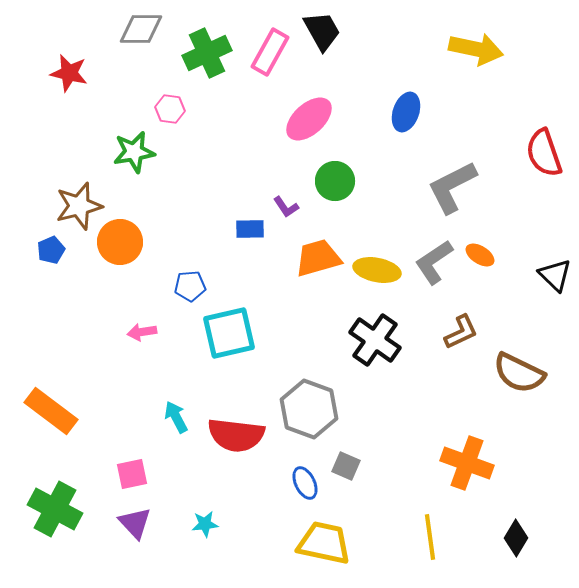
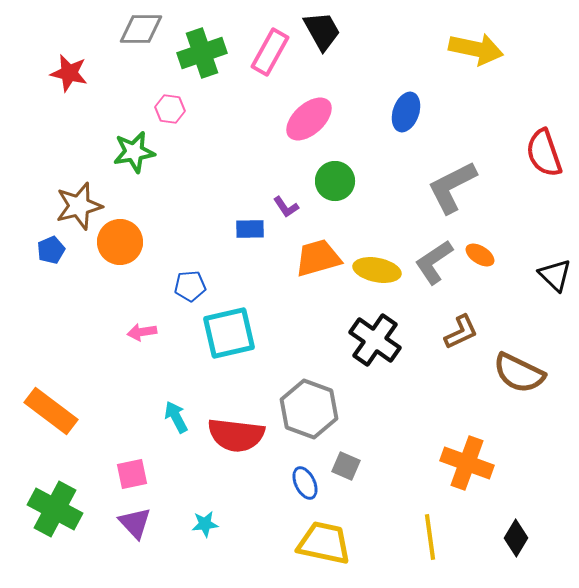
green cross at (207, 53): moved 5 px left; rotated 6 degrees clockwise
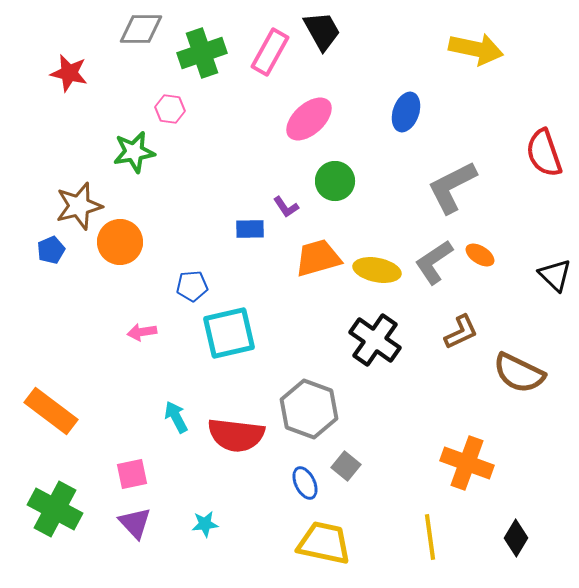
blue pentagon at (190, 286): moved 2 px right
gray square at (346, 466): rotated 16 degrees clockwise
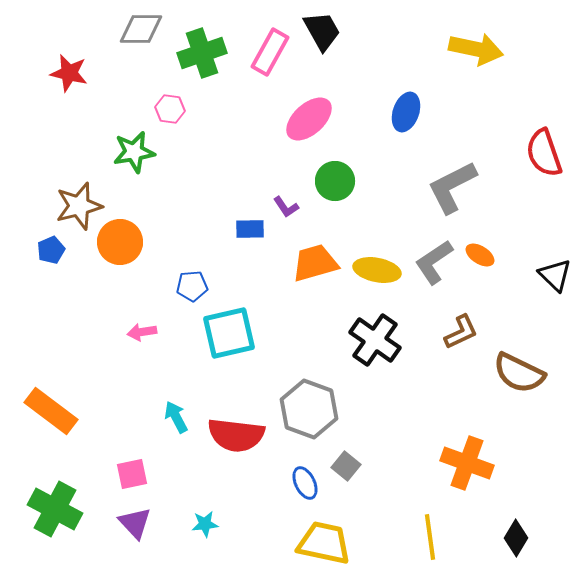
orange trapezoid at (318, 258): moved 3 px left, 5 px down
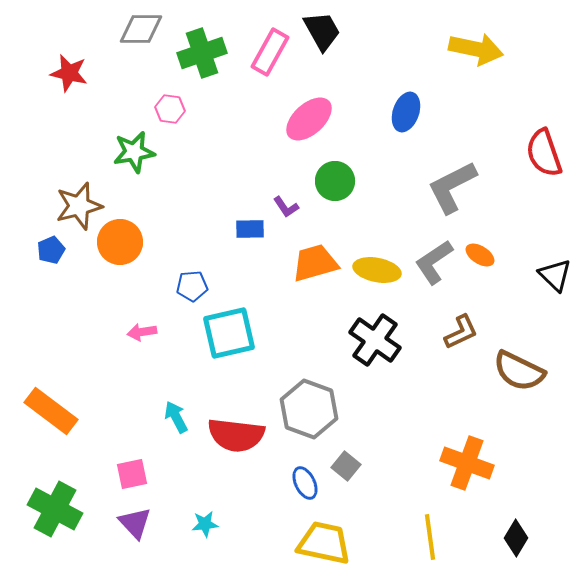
brown semicircle at (519, 373): moved 2 px up
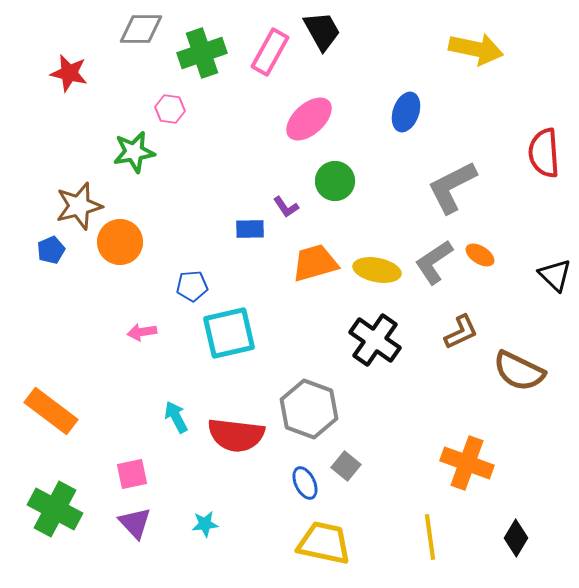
red semicircle at (544, 153): rotated 15 degrees clockwise
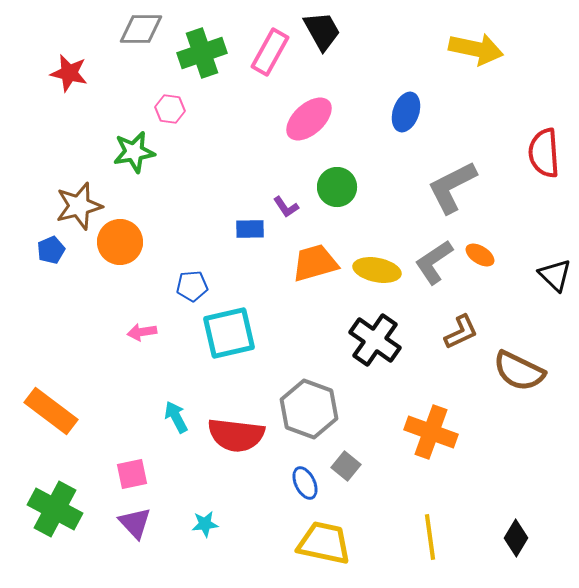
green circle at (335, 181): moved 2 px right, 6 px down
orange cross at (467, 463): moved 36 px left, 31 px up
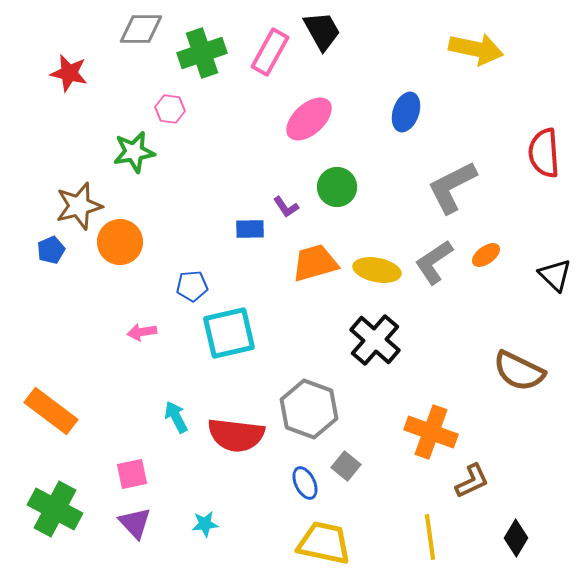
orange ellipse at (480, 255): moved 6 px right; rotated 68 degrees counterclockwise
brown L-shape at (461, 332): moved 11 px right, 149 px down
black cross at (375, 340): rotated 6 degrees clockwise
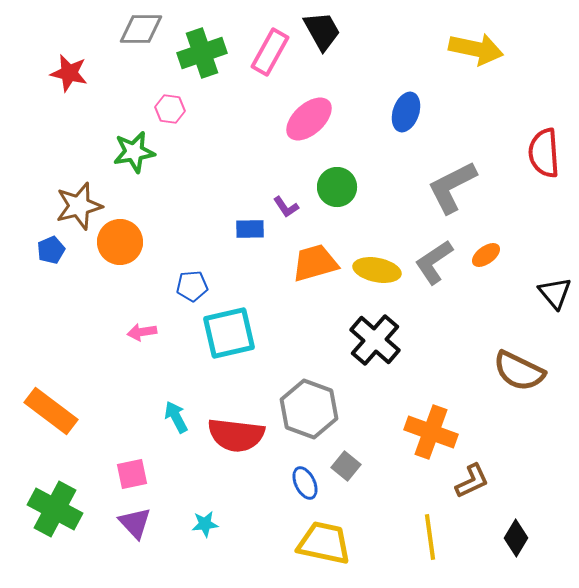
black triangle at (555, 275): moved 18 px down; rotated 6 degrees clockwise
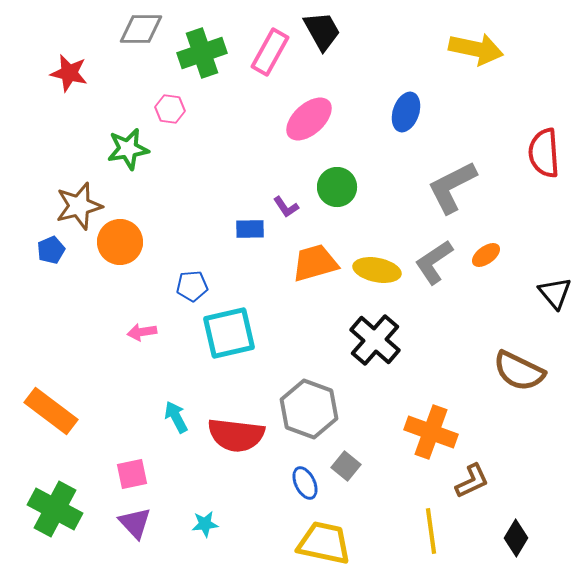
green star at (134, 152): moved 6 px left, 3 px up
yellow line at (430, 537): moved 1 px right, 6 px up
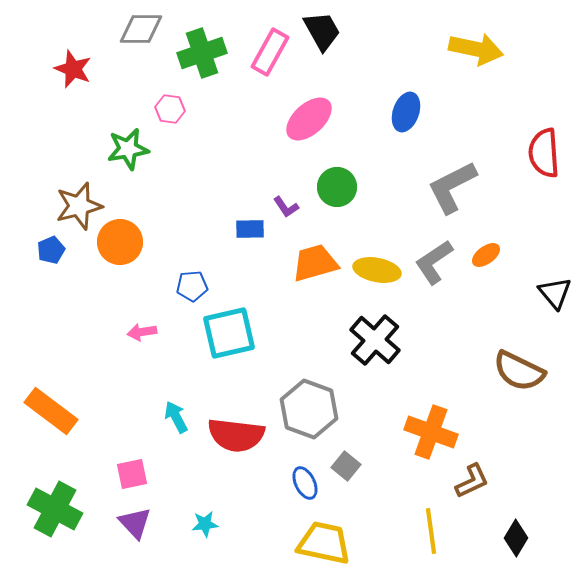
red star at (69, 73): moved 4 px right, 4 px up; rotated 9 degrees clockwise
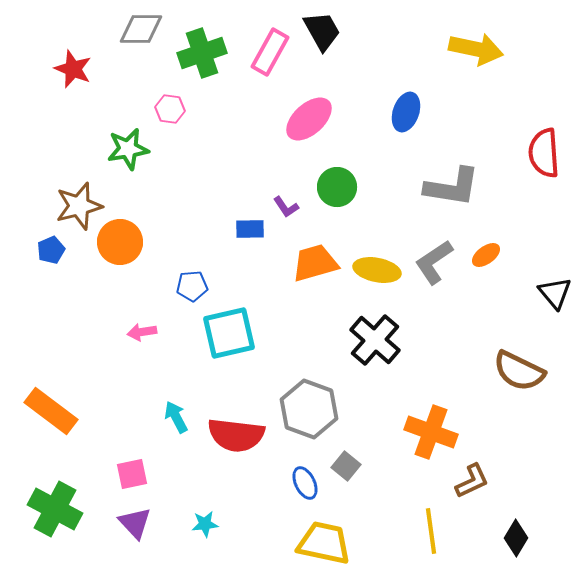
gray L-shape at (452, 187): rotated 144 degrees counterclockwise
